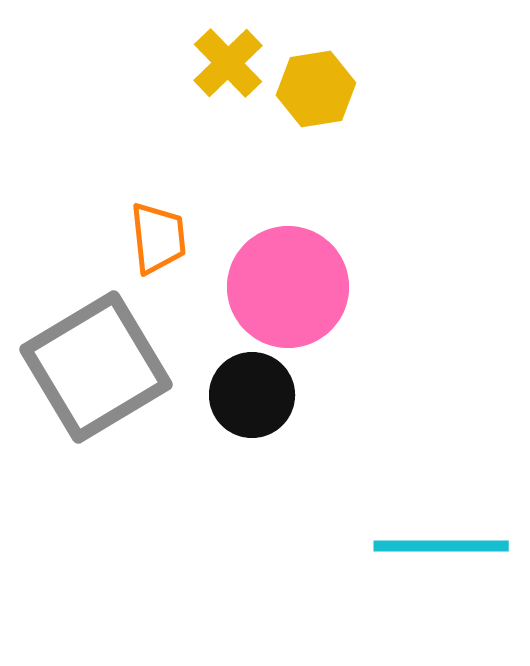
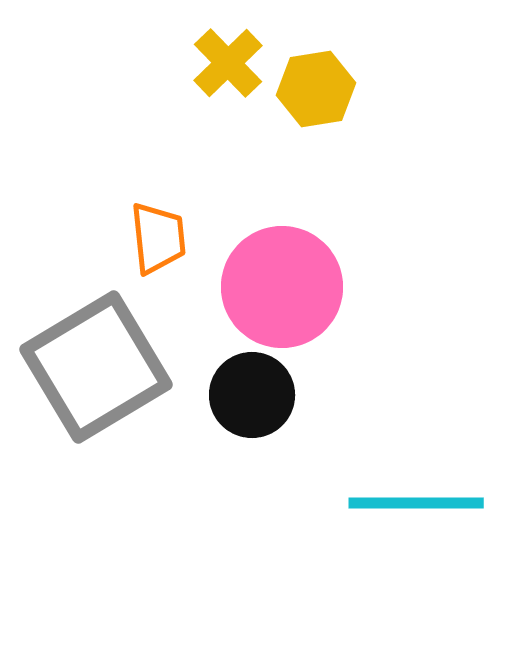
pink circle: moved 6 px left
cyan line: moved 25 px left, 43 px up
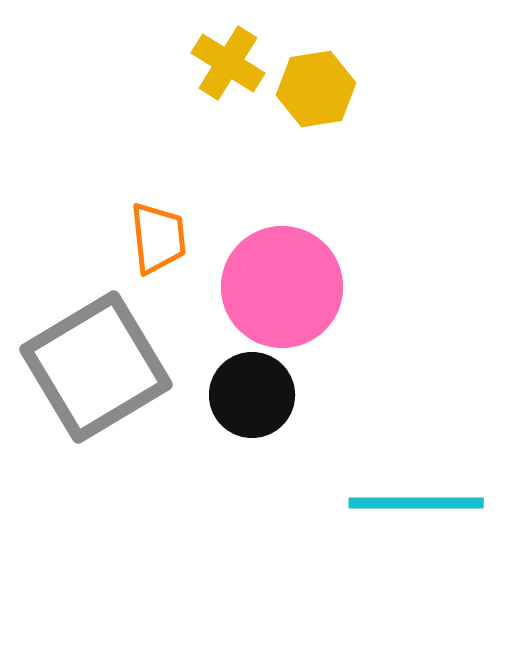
yellow cross: rotated 14 degrees counterclockwise
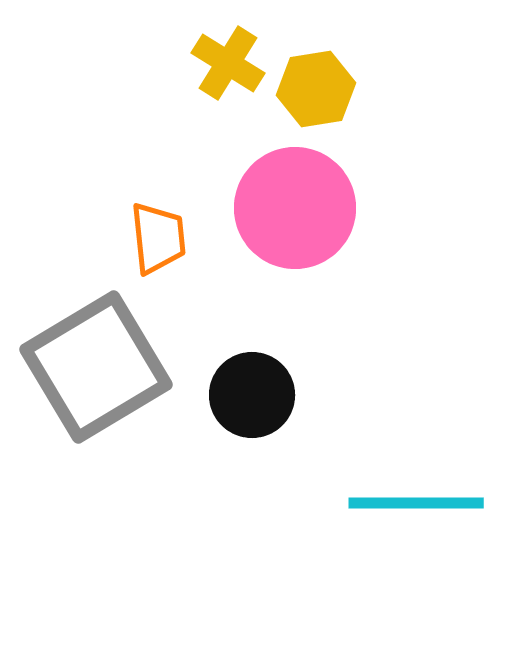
pink circle: moved 13 px right, 79 px up
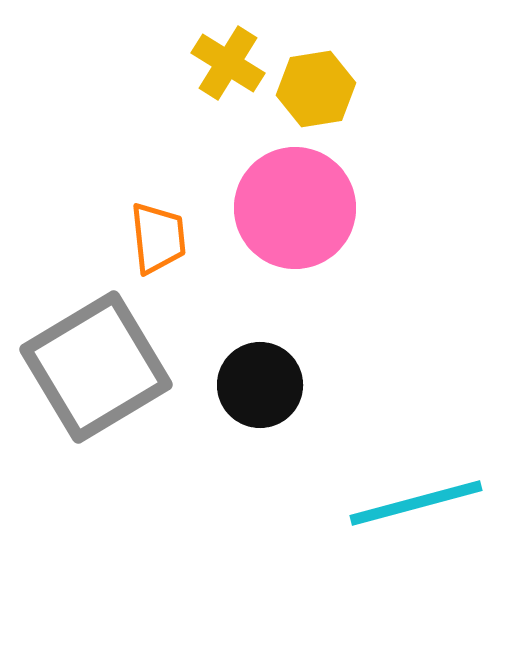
black circle: moved 8 px right, 10 px up
cyan line: rotated 15 degrees counterclockwise
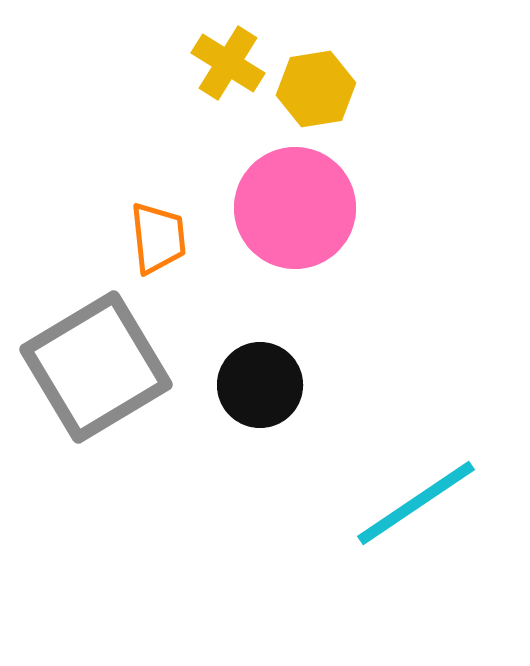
cyan line: rotated 19 degrees counterclockwise
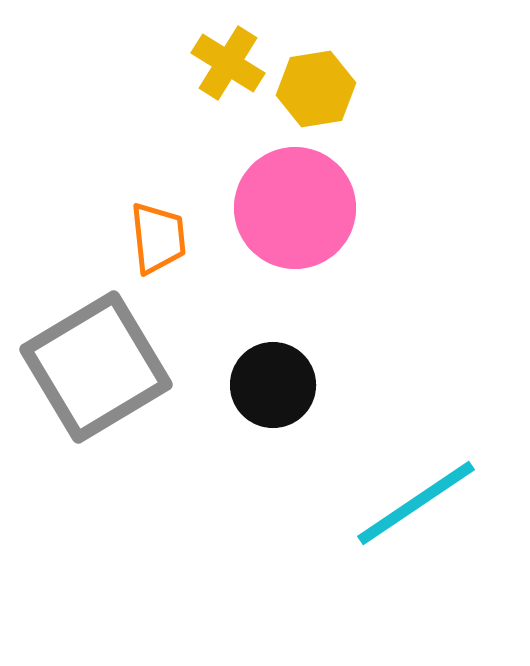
black circle: moved 13 px right
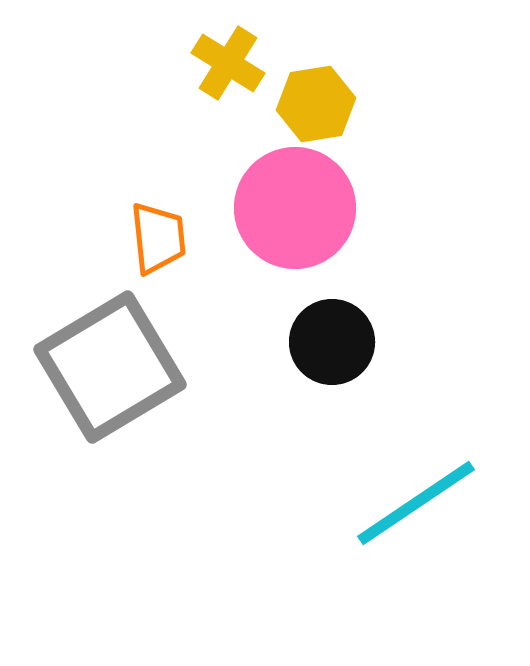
yellow hexagon: moved 15 px down
gray square: moved 14 px right
black circle: moved 59 px right, 43 px up
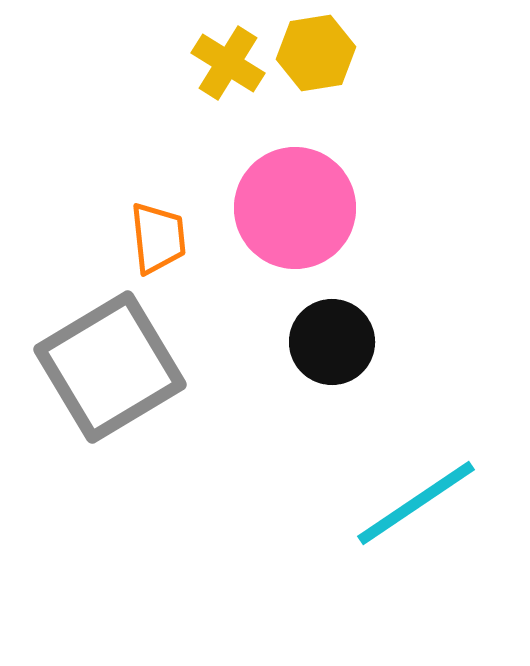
yellow hexagon: moved 51 px up
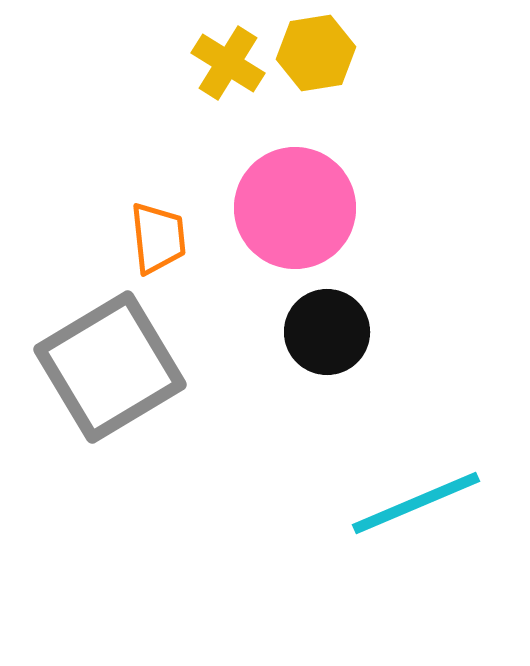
black circle: moved 5 px left, 10 px up
cyan line: rotated 11 degrees clockwise
